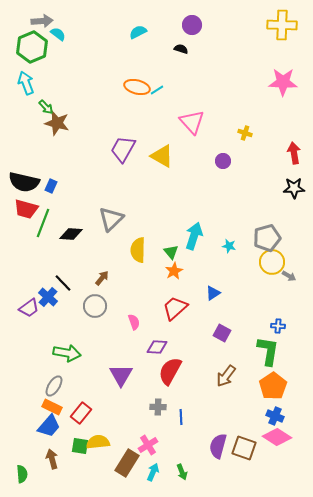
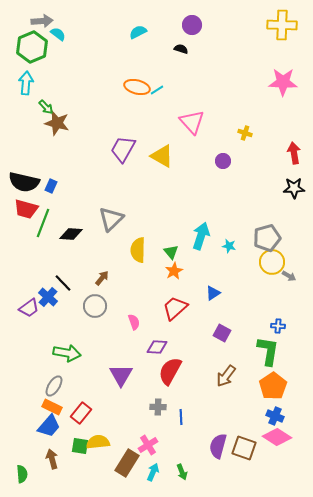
cyan arrow at (26, 83): rotated 25 degrees clockwise
cyan arrow at (194, 236): moved 7 px right
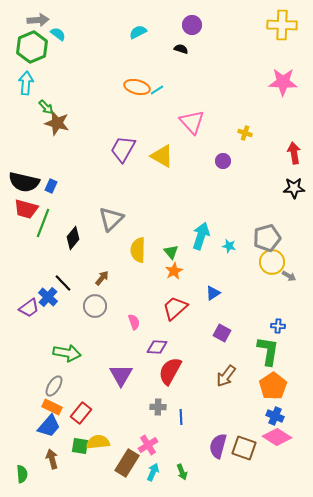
gray arrow at (42, 21): moved 4 px left, 1 px up
black diamond at (71, 234): moved 2 px right, 4 px down; rotated 55 degrees counterclockwise
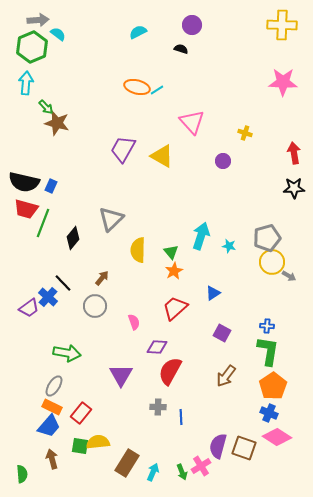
blue cross at (278, 326): moved 11 px left
blue cross at (275, 416): moved 6 px left, 3 px up
pink cross at (148, 445): moved 53 px right, 21 px down
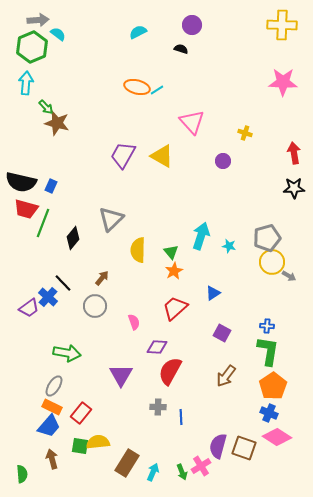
purple trapezoid at (123, 149): moved 6 px down
black semicircle at (24, 182): moved 3 px left
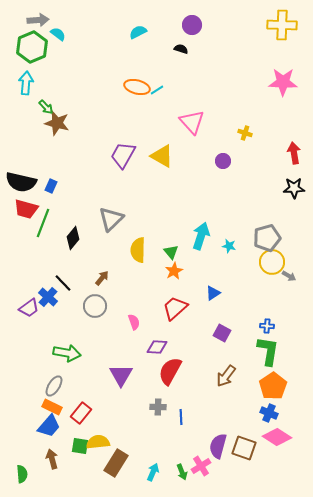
brown rectangle at (127, 463): moved 11 px left
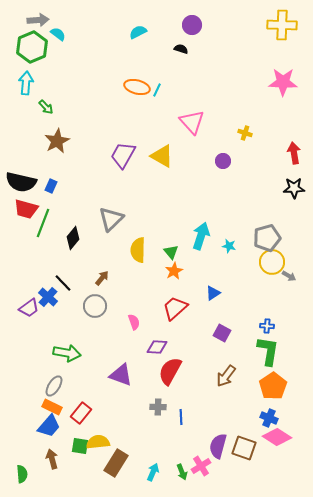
cyan line at (157, 90): rotated 32 degrees counterclockwise
brown star at (57, 123): moved 18 px down; rotated 30 degrees clockwise
purple triangle at (121, 375): rotated 40 degrees counterclockwise
blue cross at (269, 413): moved 5 px down
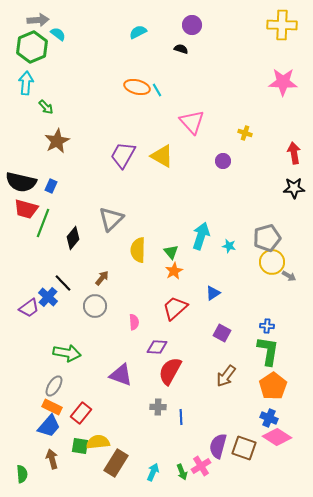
cyan line at (157, 90): rotated 56 degrees counterclockwise
pink semicircle at (134, 322): rotated 14 degrees clockwise
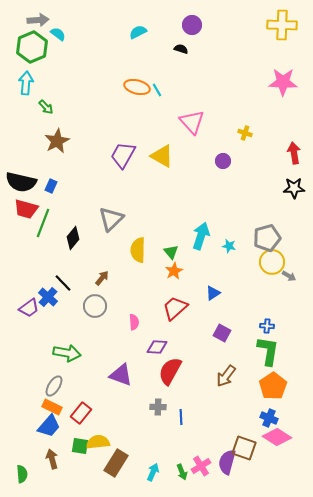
purple semicircle at (218, 446): moved 9 px right, 16 px down
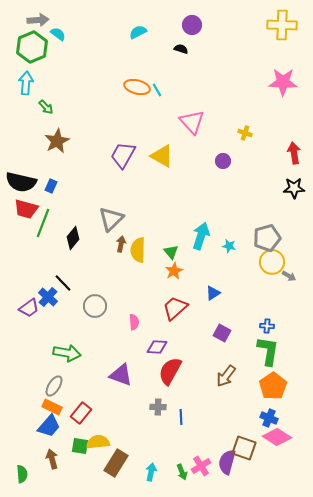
brown arrow at (102, 278): moved 19 px right, 34 px up; rotated 28 degrees counterclockwise
cyan arrow at (153, 472): moved 2 px left; rotated 12 degrees counterclockwise
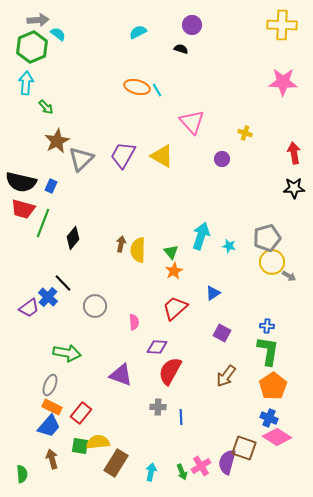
purple circle at (223, 161): moved 1 px left, 2 px up
red trapezoid at (26, 209): moved 3 px left
gray triangle at (111, 219): moved 30 px left, 60 px up
gray ellipse at (54, 386): moved 4 px left, 1 px up; rotated 10 degrees counterclockwise
